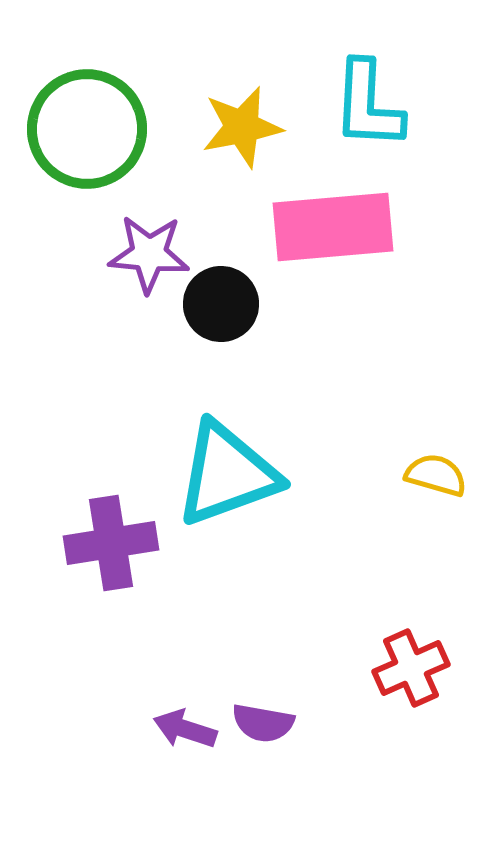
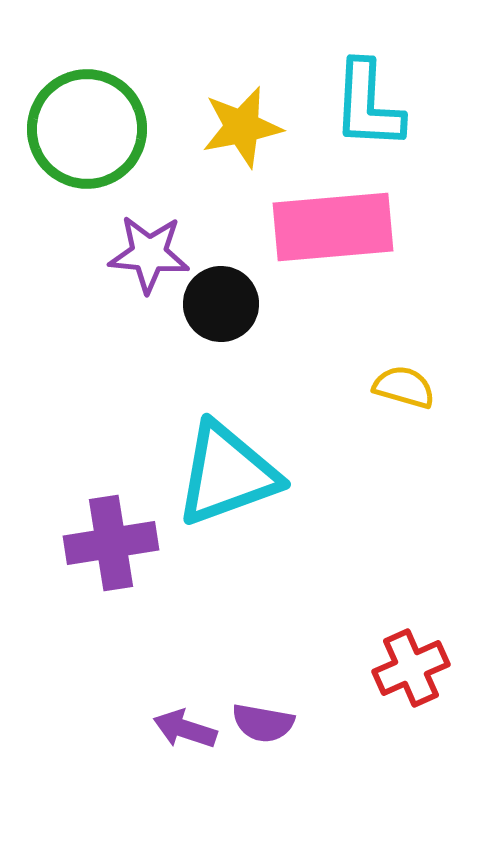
yellow semicircle: moved 32 px left, 88 px up
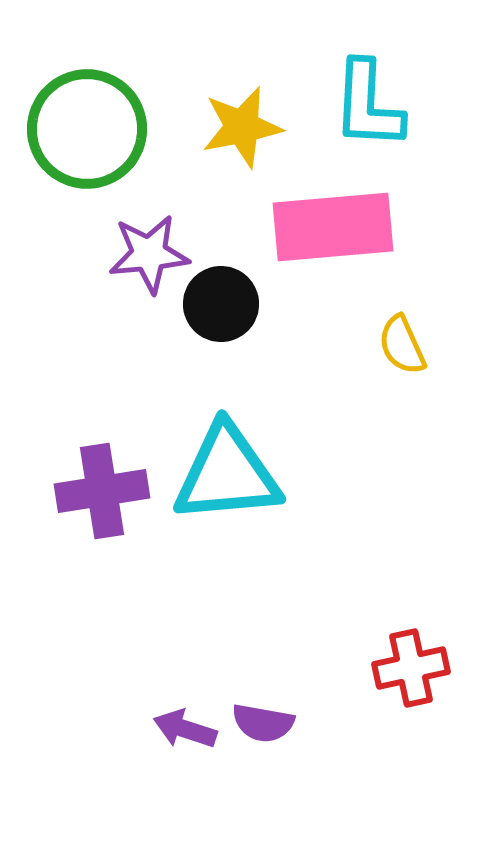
purple star: rotated 10 degrees counterclockwise
yellow semicircle: moved 2 px left, 42 px up; rotated 130 degrees counterclockwise
cyan triangle: rotated 15 degrees clockwise
purple cross: moved 9 px left, 52 px up
red cross: rotated 12 degrees clockwise
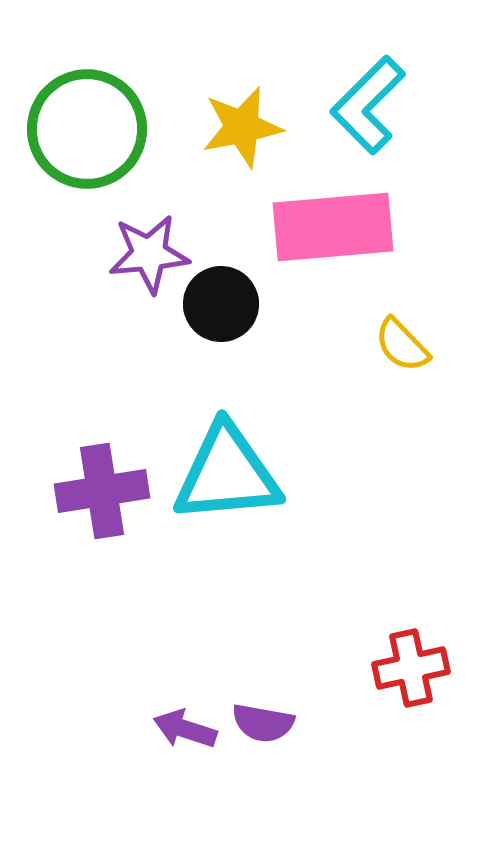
cyan L-shape: rotated 42 degrees clockwise
yellow semicircle: rotated 20 degrees counterclockwise
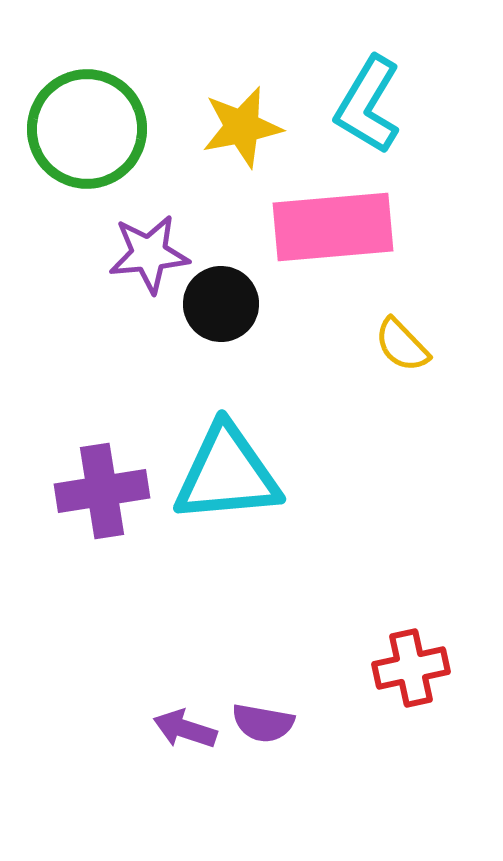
cyan L-shape: rotated 14 degrees counterclockwise
